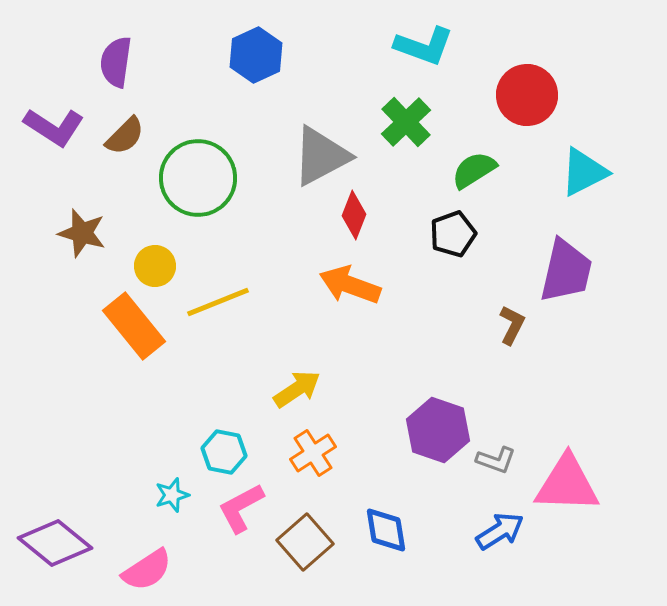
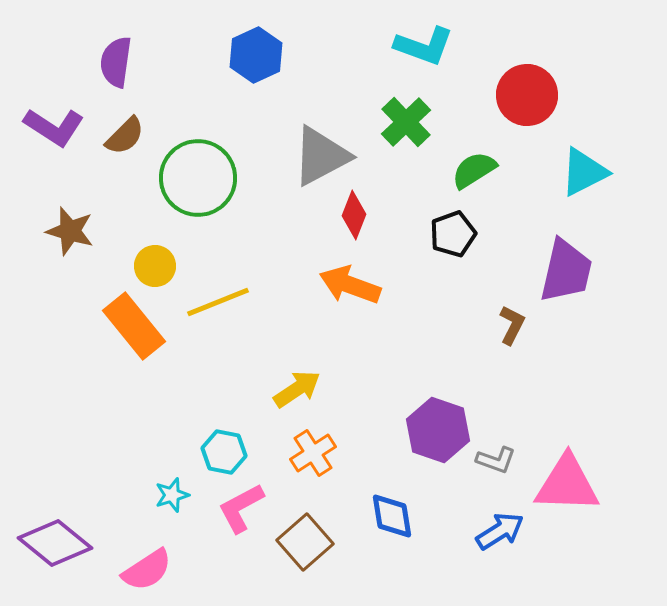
brown star: moved 12 px left, 2 px up
blue diamond: moved 6 px right, 14 px up
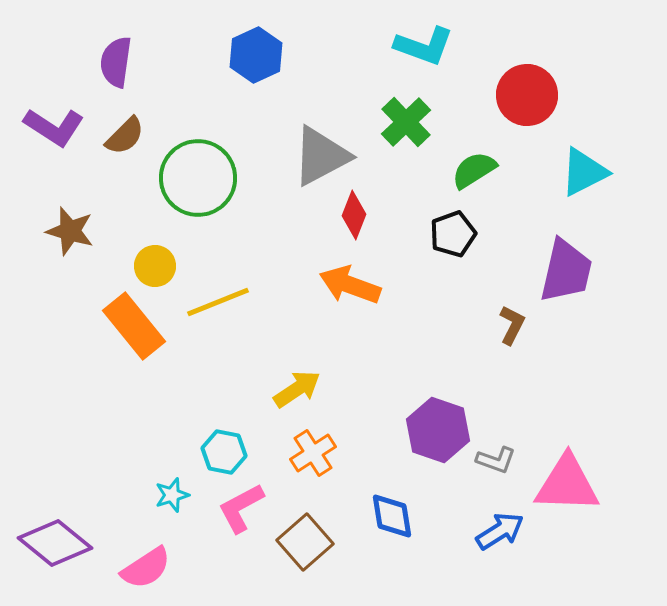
pink semicircle: moved 1 px left, 2 px up
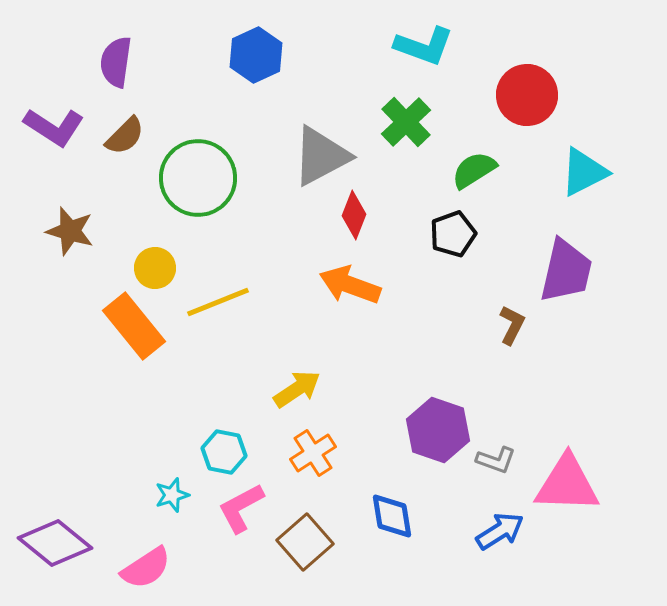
yellow circle: moved 2 px down
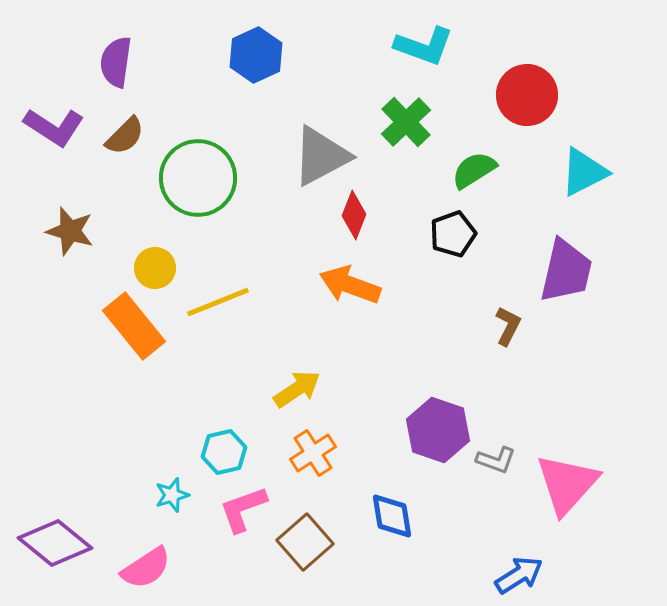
brown L-shape: moved 4 px left, 1 px down
cyan hexagon: rotated 24 degrees counterclockwise
pink triangle: rotated 50 degrees counterclockwise
pink L-shape: moved 2 px right, 1 px down; rotated 8 degrees clockwise
blue arrow: moved 19 px right, 44 px down
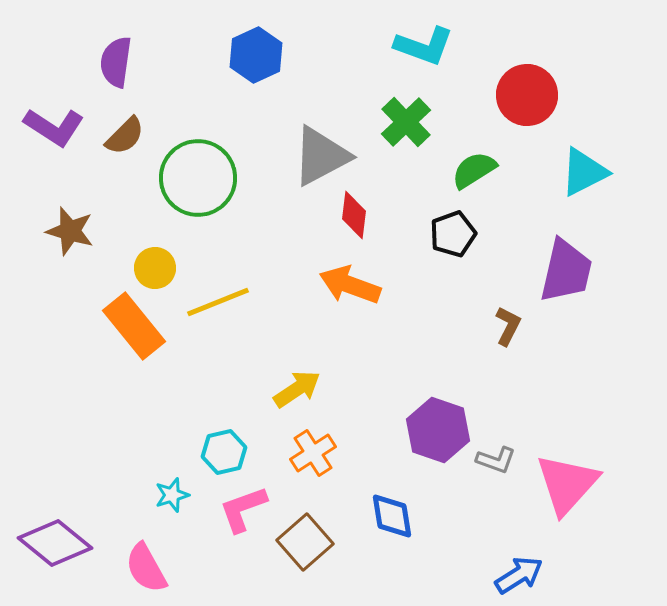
red diamond: rotated 15 degrees counterclockwise
pink semicircle: rotated 94 degrees clockwise
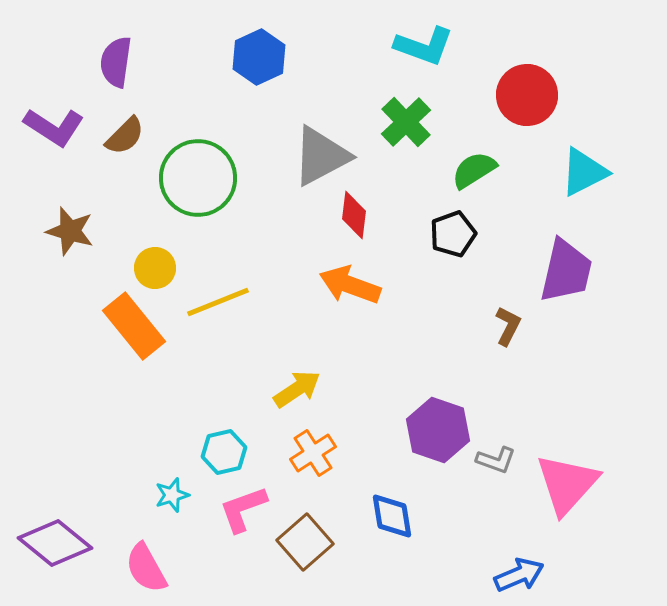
blue hexagon: moved 3 px right, 2 px down
blue arrow: rotated 9 degrees clockwise
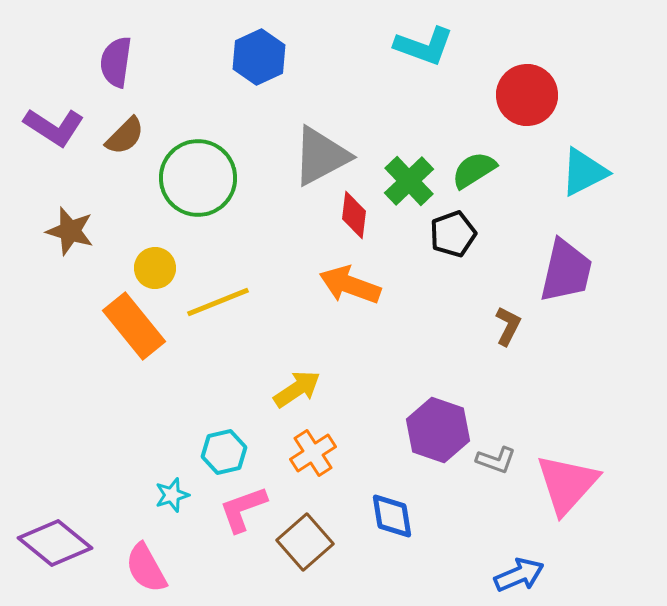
green cross: moved 3 px right, 59 px down
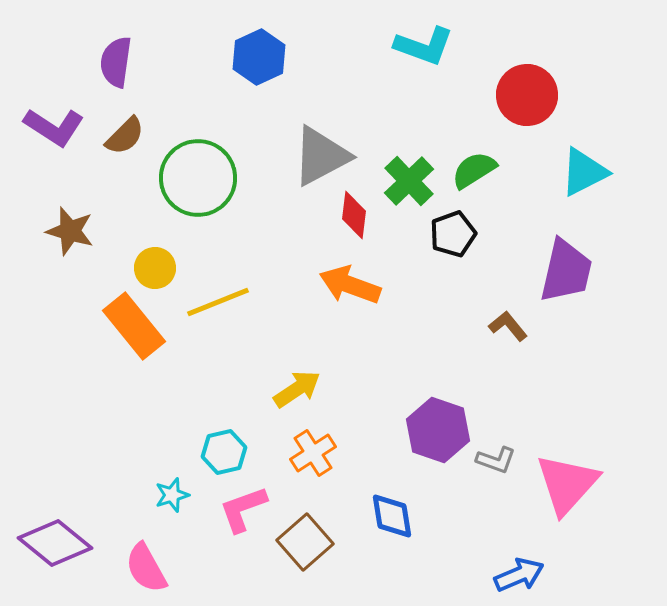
brown L-shape: rotated 66 degrees counterclockwise
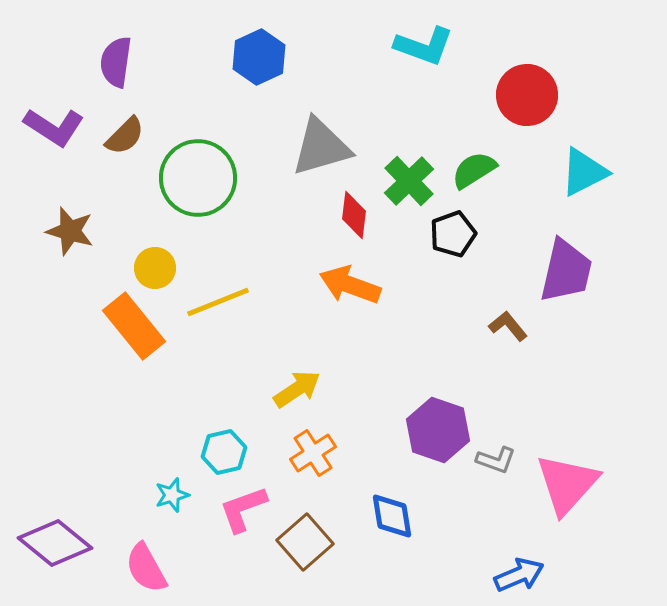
gray triangle: moved 9 px up; rotated 12 degrees clockwise
